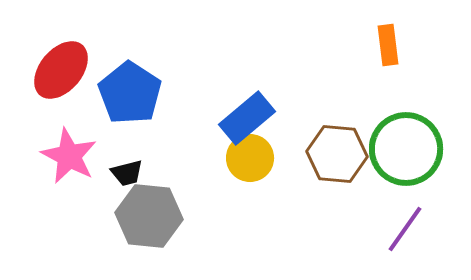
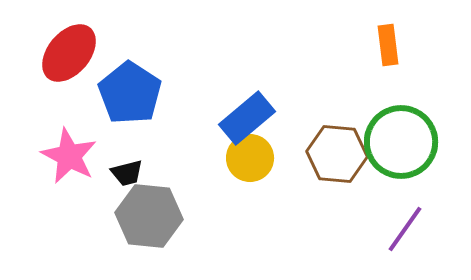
red ellipse: moved 8 px right, 17 px up
green circle: moved 5 px left, 7 px up
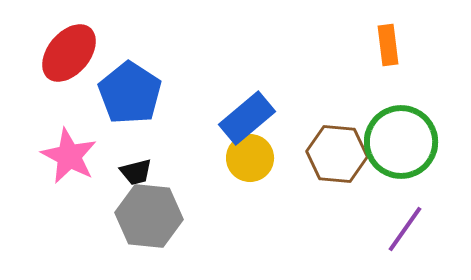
black trapezoid: moved 9 px right, 1 px up
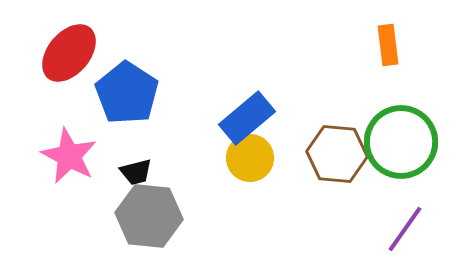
blue pentagon: moved 3 px left
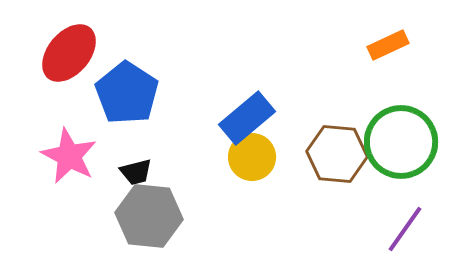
orange rectangle: rotated 72 degrees clockwise
yellow circle: moved 2 px right, 1 px up
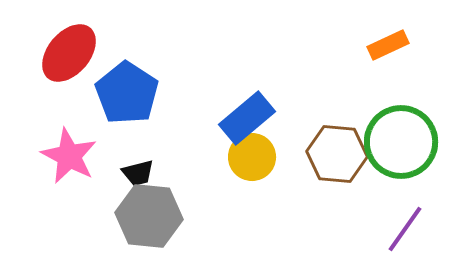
black trapezoid: moved 2 px right, 1 px down
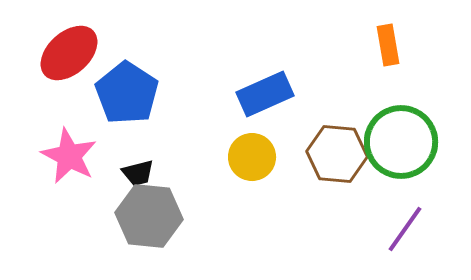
orange rectangle: rotated 75 degrees counterclockwise
red ellipse: rotated 8 degrees clockwise
blue rectangle: moved 18 px right, 24 px up; rotated 16 degrees clockwise
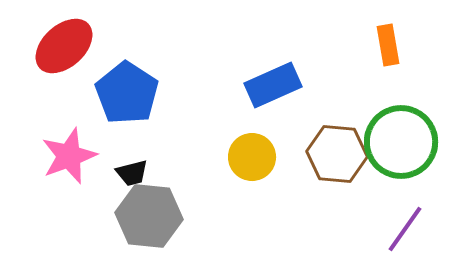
red ellipse: moved 5 px left, 7 px up
blue rectangle: moved 8 px right, 9 px up
pink star: rotated 24 degrees clockwise
black trapezoid: moved 6 px left
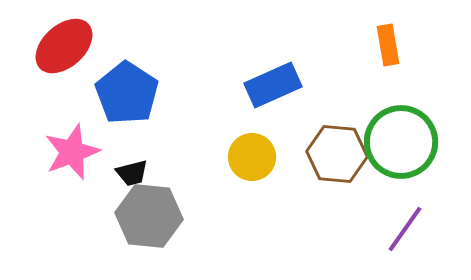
pink star: moved 3 px right, 4 px up
